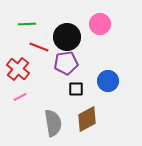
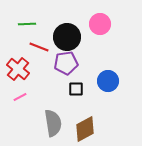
brown diamond: moved 2 px left, 10 px down
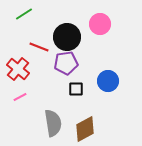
green line: moved 3 px left, 10 px up; rotated 30 degrees counterclockwise
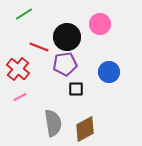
purple pentagon: moved 1 px left, 1 px down
blue circle: moved 1 px right, 9 px up
